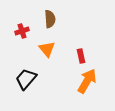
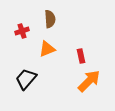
orange triangle: rotated 48 degrees clockwise
orange arrow: moved 2 px right; rotated 15 degrees clockwise
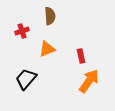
brown semicircle: moved 3 px up
orange arrow: rotated 10 degrees counterclockwise
